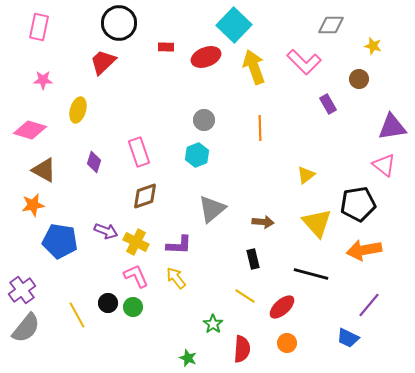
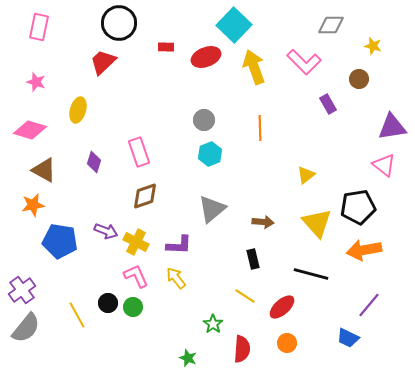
pink star at (43, 80): moved 7 px left, 2 px down; rotated 18 degrees clockwise
cyan hexagon at (197, 155): moved 13 px right, 1 px up
black pentagon at (358, 204): moved 3 px down
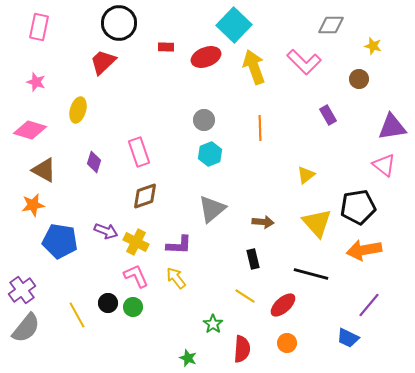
purple rectangle at (328, 104): moved 11 px down
red ellipse at (282, 307): moved 1 px right, 2 px up
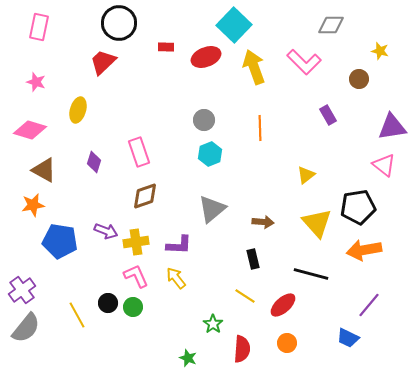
yellow star at (373, 46): moved 7 px right, 5 px down
yellow cross at (136, 242): rotated 35 degrees counterclockwise
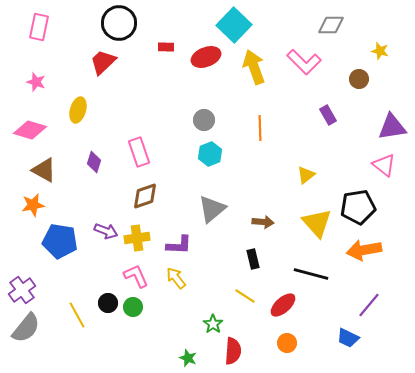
yellow cross at (136, 242): moved 1 px right, 4 px up
red semicircle at (242, 349): moved 9 px left, 2 px down
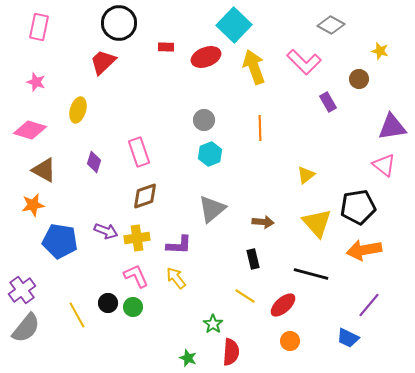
gray diamond at (331, 25): rotated 28 degrees clockwise
purple rectangle at (328, 115): moved 13 px up
orange circle at (287, 343): moved 3 px right, 2 px up
red semicircle at (233, 351): moved 2 px left, 1 px down
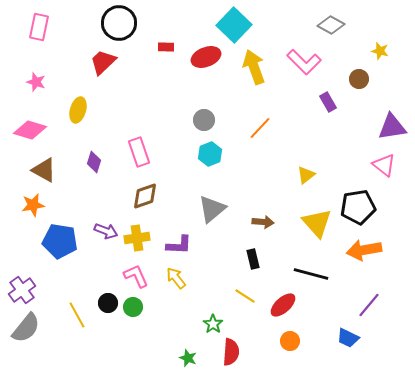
orange line at (260, 128): rotated 45 degrees clockwise
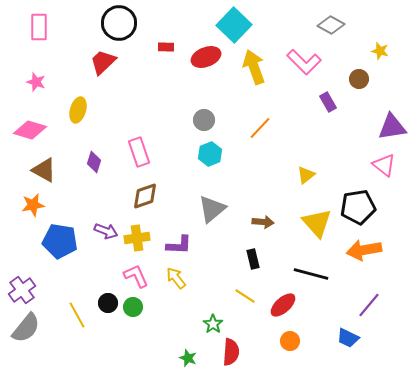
pink rectangle at (39, 27): rotated 12 degrees counterclockwise
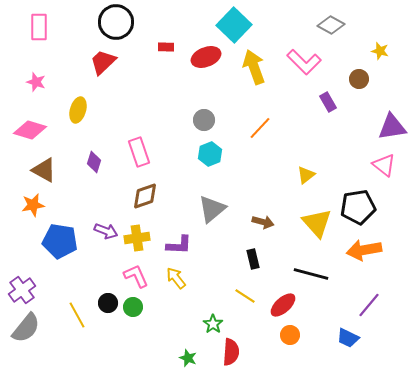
black circle at (119, 23): moved 3 px left, 1 px up
brown arrow at (263, 222): rotated 10 degrees clockwise
orange circle at (290, 341): moved 6 px up
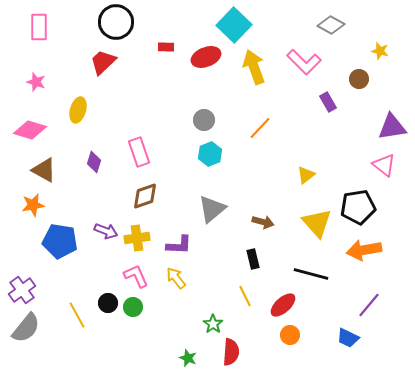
yellow line at (245, 296): rotated 30 degrees clockwise
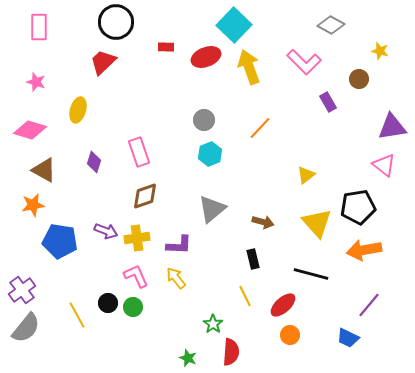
yellow arrow at (254, 67): moved 5 px left
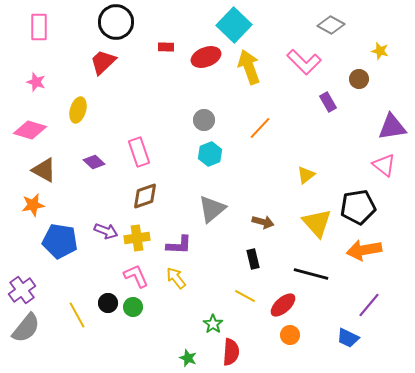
purple diamond at (94, 162): rotated 65 degrees counterclockwise
yellow line at (245, 296): rotated 35 degrees counterclockwise
